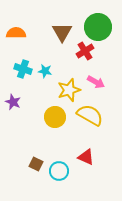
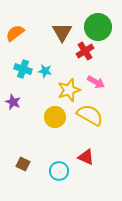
orange semicircle: moved 1 px left; rotated 36 degrees counterclockwise
brown square: moved 13 px left
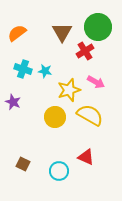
orange semicircle: moved 2 px right
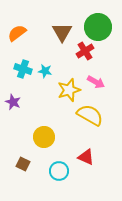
yellow circle: moved 11 px left, 20 px down
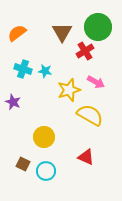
cyan circle: moved 13 px left
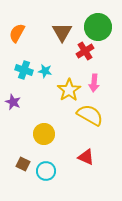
orange semicircle: rotated 24 degrees counterclockwise
cyan cross: moved 1 px right, 1 px down
pink arrow: moved 2 px left, 1 px down; rotated 66 degrees clockwise
yellow star: rotated 15 degrees counterclockwise
yellow circle: moved 3 px up
